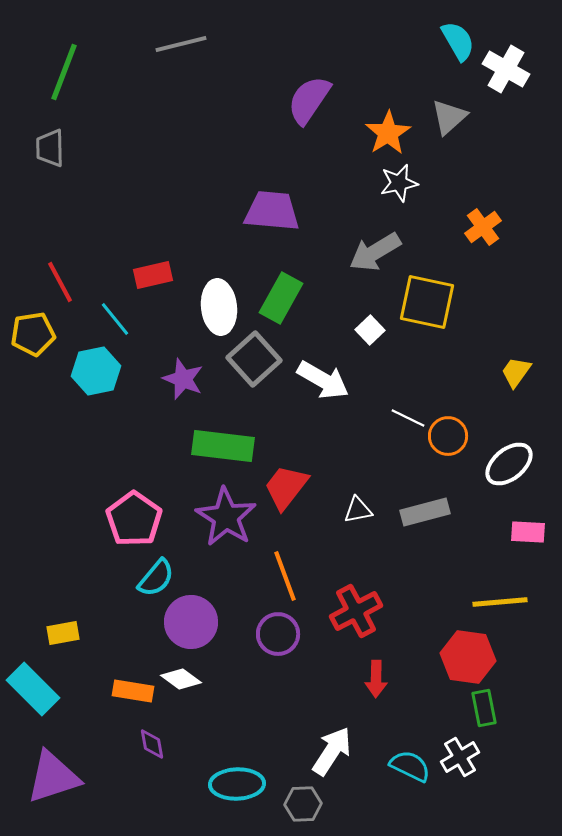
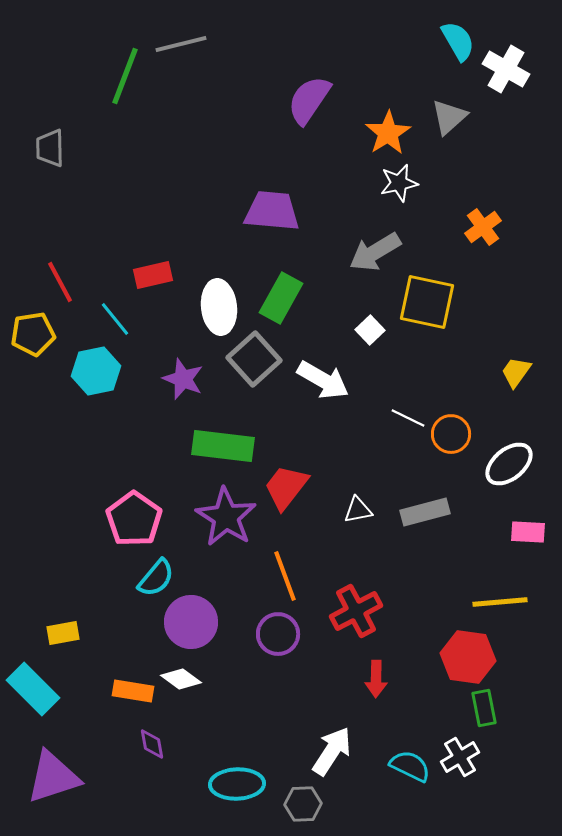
green line at (64, 72): moved 61 px right, 4 px down
orange circle at (448, 436): moved 3 px right, 2 px up
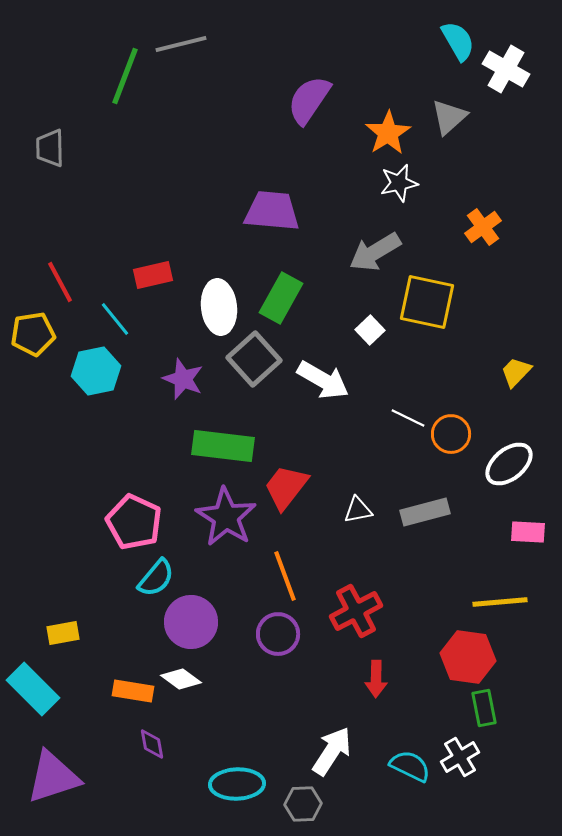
yellow trapezoid at (516, 372): rotated 8 degrees clockwise
pink pentagon at (134, 519): moved 3 px down; rotated 10 degrees counterclockwise
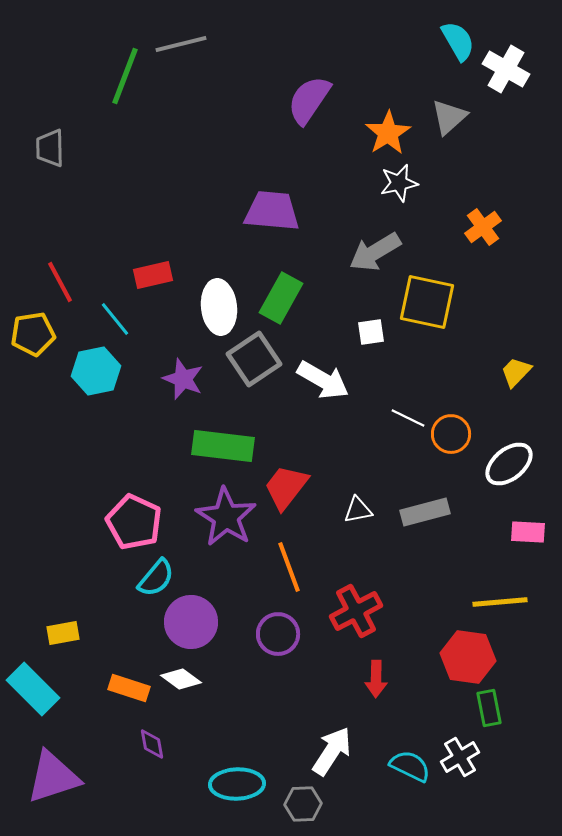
white square at (370, 330): moved 1 px right, 2 px down; rotated 36 degrees clockwise
gray square at (254, 359): rotated 8 degrees clockwise
orange line at (285, 576): moved 4 px right, 9 px up
orange rectangle at (133, 691): moved 4 px left, 3 px up; rotated 9 degrees clockwise
green rectangle at (484, 708): moved 5 px right
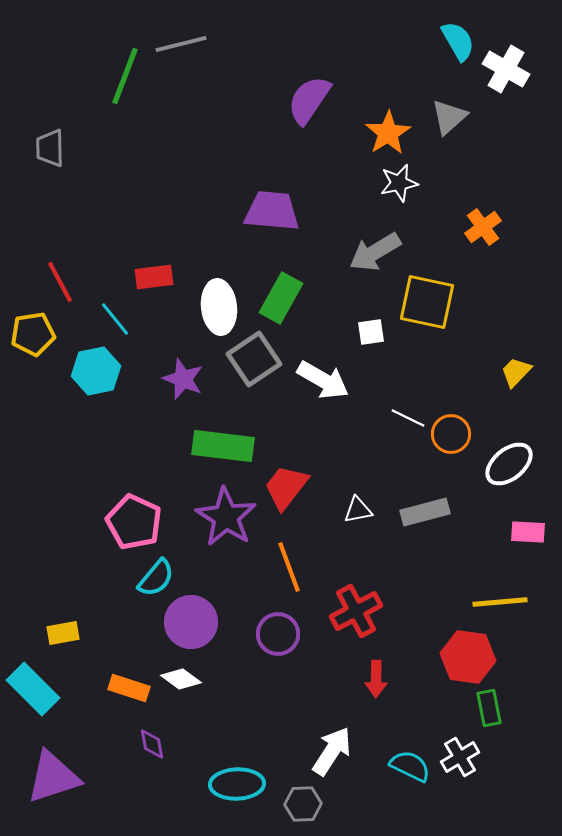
red rectangle at (153, 275): moved 1 px right, 2 px down; rotated 6 degrees clockwise
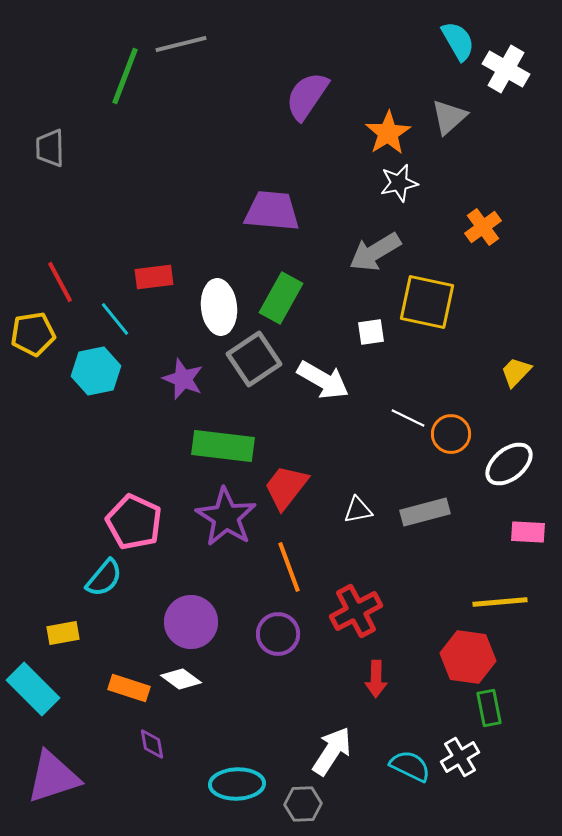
purple semicircle at (309, 100): moved 2 px left, 4 px up
cyan semicircle at (156, 578): moved 52 px left
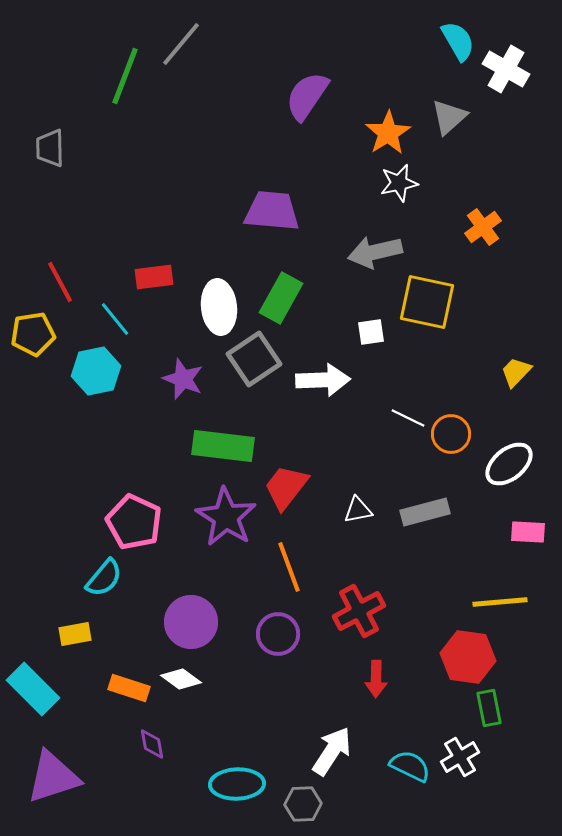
gray line at (181, 44): rotated 36 degrees counterclockwise
gray arrow at (375, 252): rotated 18 degrees clockwise
white arrow at (323, 380): rotated 32 degrees counterclockwise
red cross at (356, 611): moved 3 px right
yellow rectangle at (63, 633): moved 12 px right, 1 px down
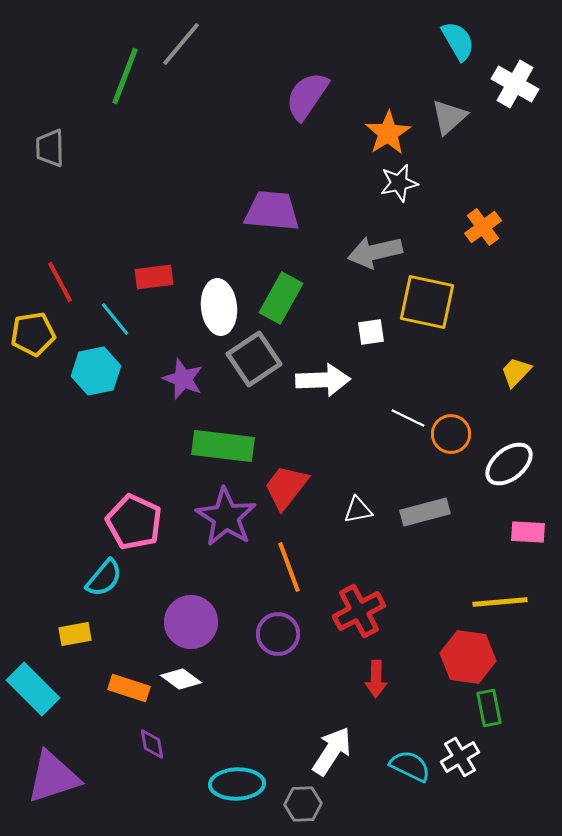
white cross at (506, 69): moved 9 px right, 15 px down
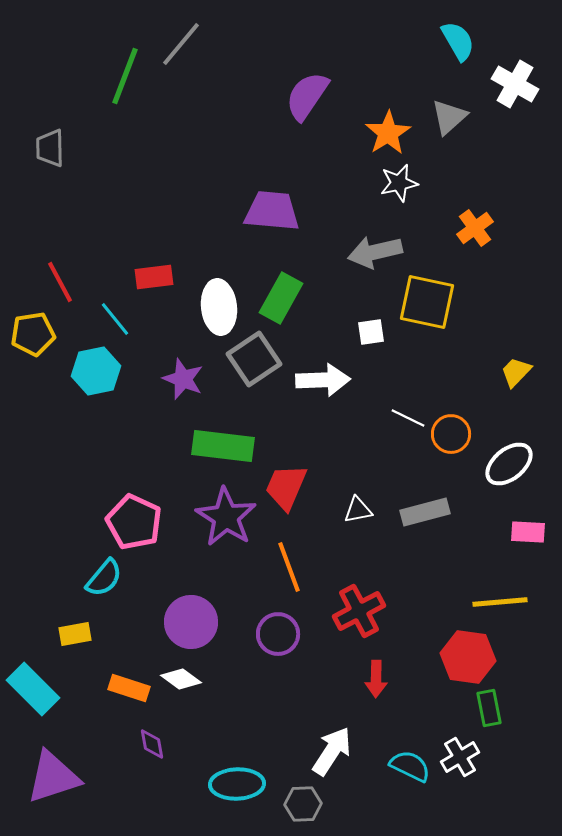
orange cross at (483, 227): moved 8 px left, 1 px down
red trapezoid at (286, 487): rotated 15 degrees counterclockwise
